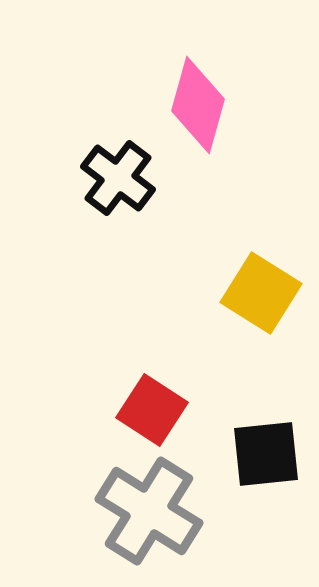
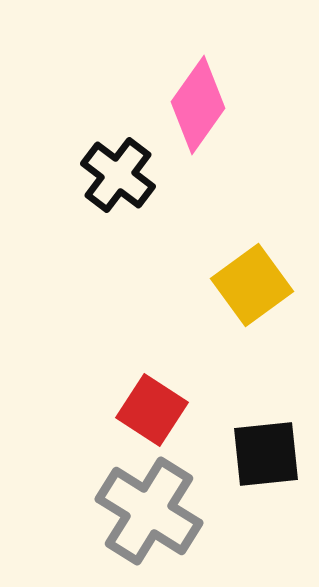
pink diamond: rotated 20 degrees clockwise
black cross: moved 3 px up
yellow square: moved 9 px left, 8 px up; rotated 22 degrees clockwise
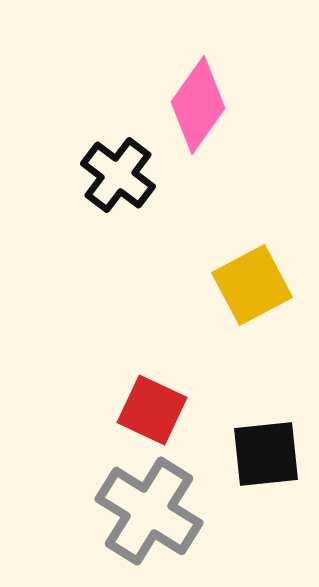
yellow square: rotated 8 degrees clockwise
red square: rotated 8 degrees counterclockwise
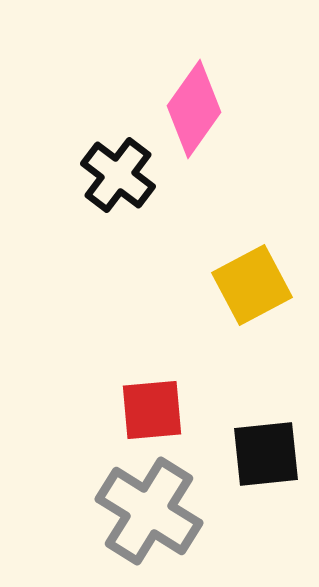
pink diamond: moved 4 px left, 4 px down
red square: rotated 30 degrees counterclockwise
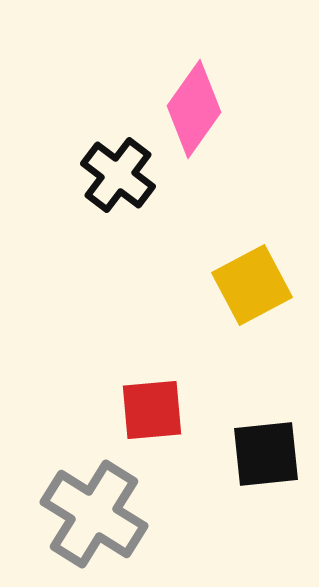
gray cross: moved 55 px left, 3 px down
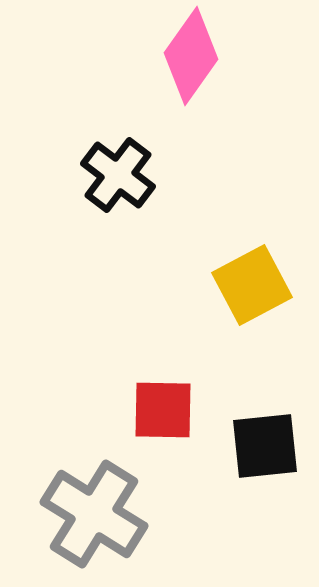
pink diamond: moved 3 px left, 53 px up
red square: moved 11 px right; rotated 6 degrees clockwise
black square: moved 1 px left, 8 px up
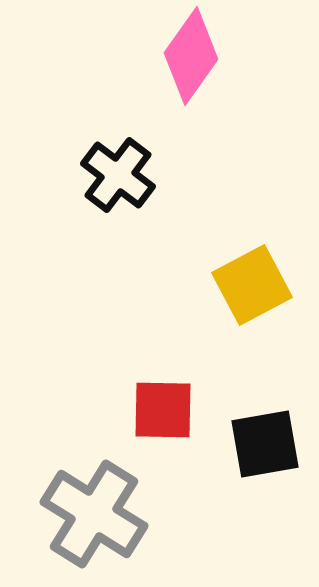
black square: moved 2 px up; rotated 4 degrees counterclockwise
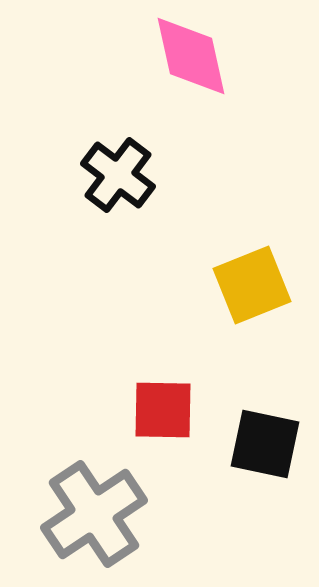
pink diamond: rotated 48 degrees counterclockwise
yellow square: rotated 6 degrees clockwise
black square: rotated 22 degrees clockwise
gray cross: rotated 24 degrees clockwise
